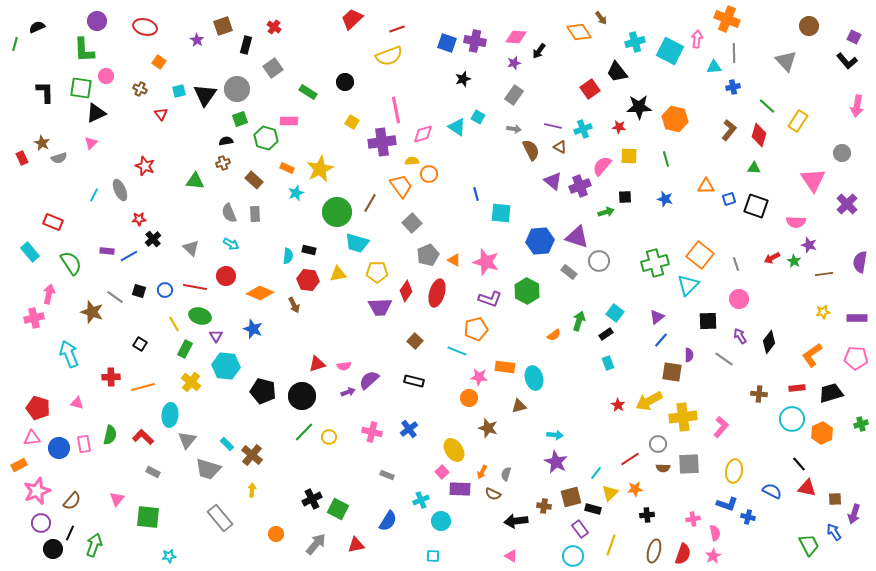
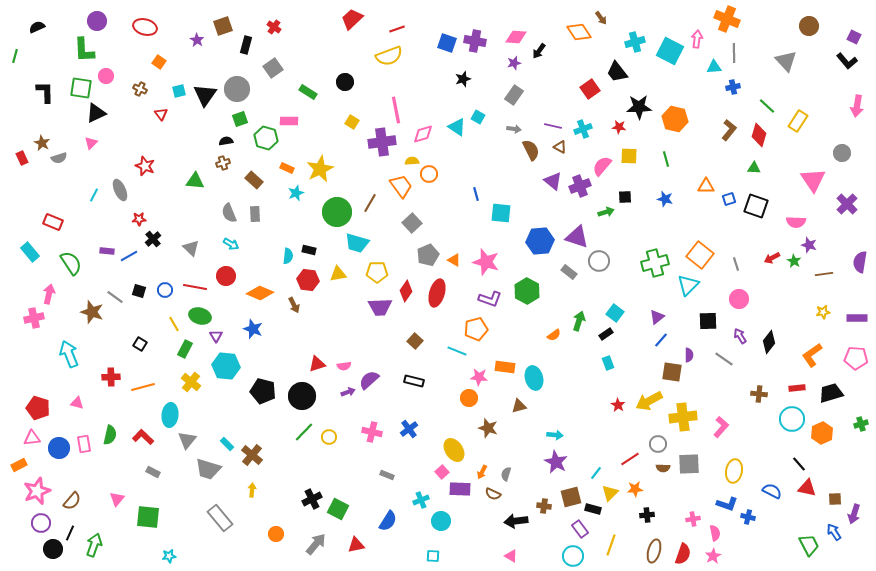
green line at (15, 44): moved 12 px down
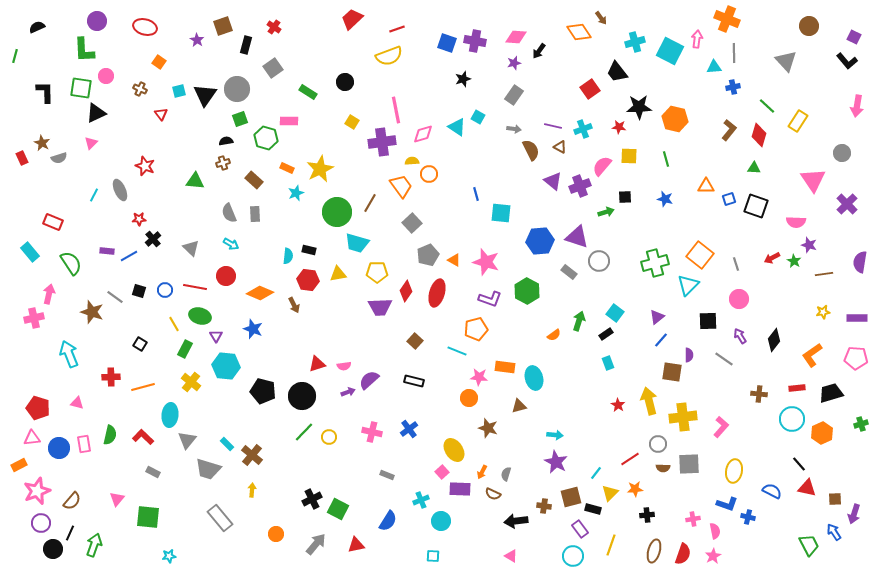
black diamond at (769, 342): moved 5 px right, 2 px up
yellow arrow at (649, 401): rotated 104 degrees clockwise
pink semicircle at (715, 533): moved 2 px up
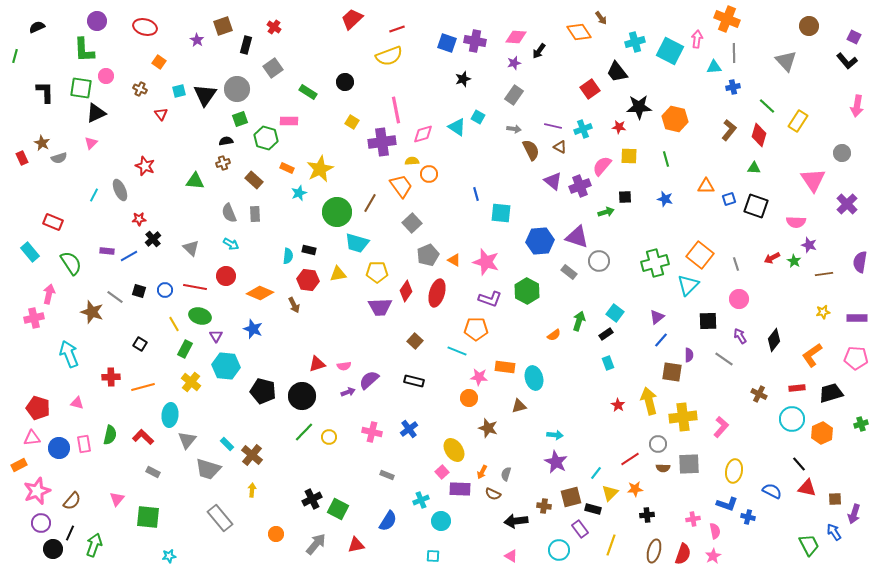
cyan star at (296, 193): moved 3 px right
orange pentagon at (476, 329): rotated 15 degrees clockwise
brown cross at (759, 394): rotated 21 degrees clockwise
cyan circle at (573, 556): moved 14 px left, 6 px up
